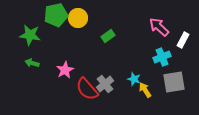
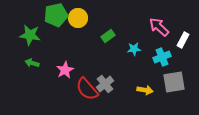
cyan star: moved 30 px up; rotated 24 degrees counterclockwise
yellow arrow: rotated 133 degrees clockwise
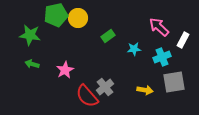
green arrow: moved 1 px down
gray cross: moved 3 px down
red semicircle: moved 7 px down
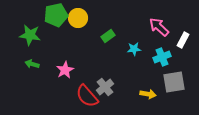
yellow arrow: moved 3 px right, 4 px down
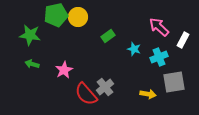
yellow circle: moved 1 px up
cyan star: rotated 24 degrees clockwise
cyan cross: moved 3 px left
pink star: moved 1 px left
red semicircle: moved 1 px left, 2 px up
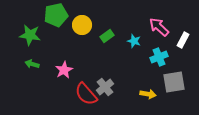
yellow circle: moved 4 px right, 8 px down
green rectangle: moved 1 px left
cyan star: moved 8 px up
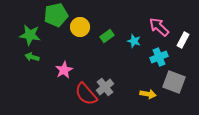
yellow circle: moved 2 px left, 2 px down
green arrow: moved 7 px up
gray square: rotated 30 degrees clockwise
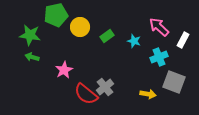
red semicircle: rotated 10 degrees counterclockwise
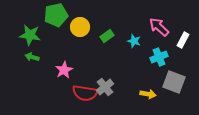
red semicircle: moved 1 px left, 1 px up; rotated 30 degrees counterclockwise
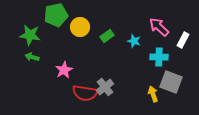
cyan cross: rotated 24 degrees clockwise
gray square: moved 3 px left
yellow arrow: moved 5 px right; rotated 119 degrees counterclockwise
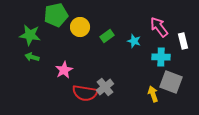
pink arrow: rotated 10 degrees clockwise
white rectangle: moved 1 px down; rotated 42 degrees counterclockwise
cyan cross: moved 2 px right
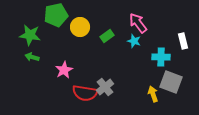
pink arrow: moved 21 px left, 4 px up
